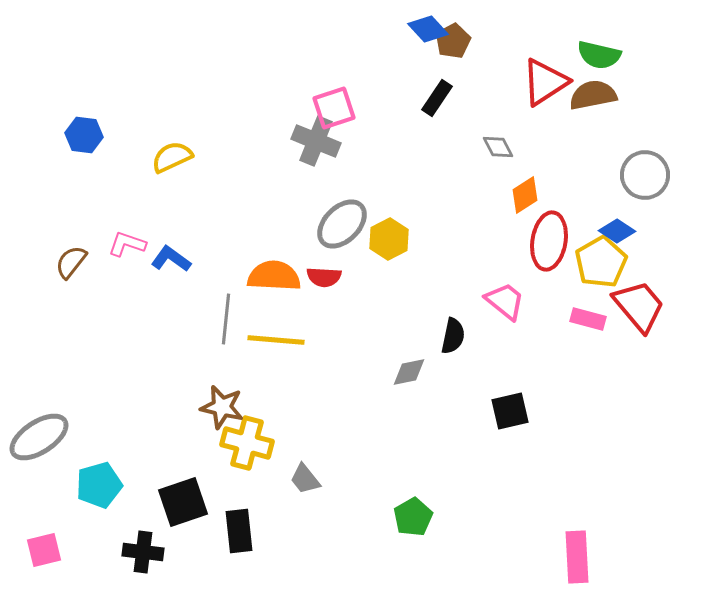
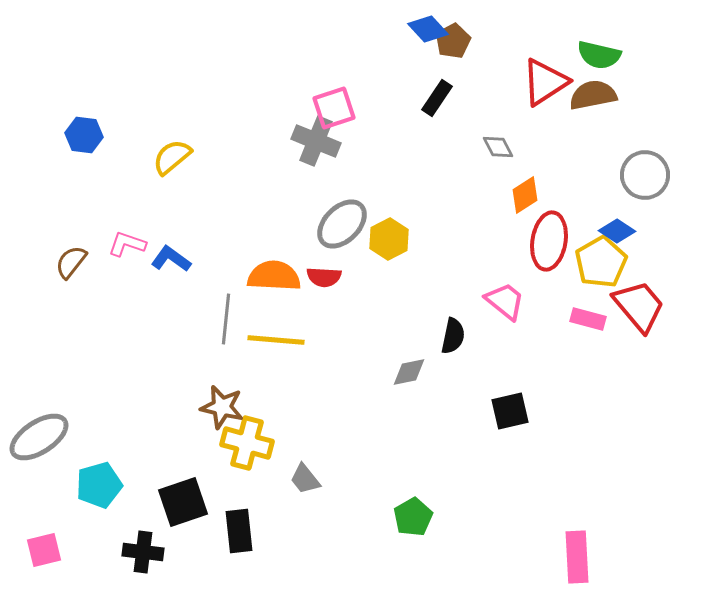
yellow semicircle at (172, 157): rotated 15 degrees counterclockwise
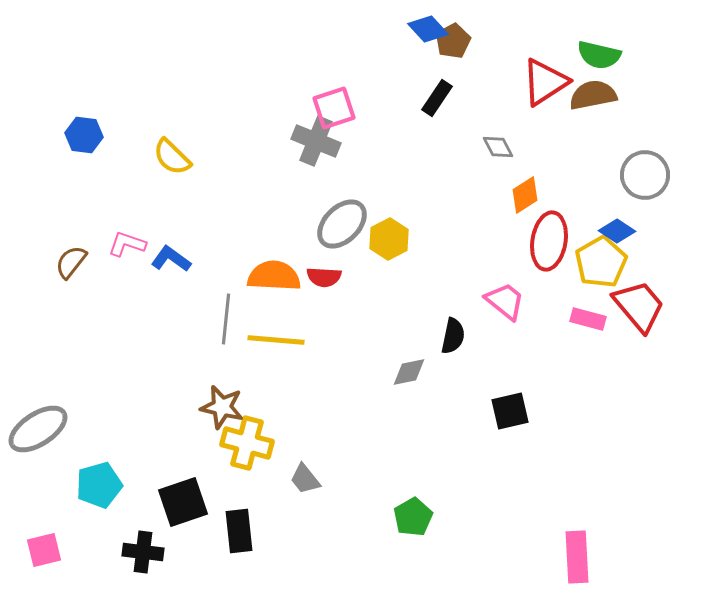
yellow semicircle at (172, 157): rotated 96 degrees counterclockwise
gray ellipse at (39, 437): moved 1 px left, 8 px up
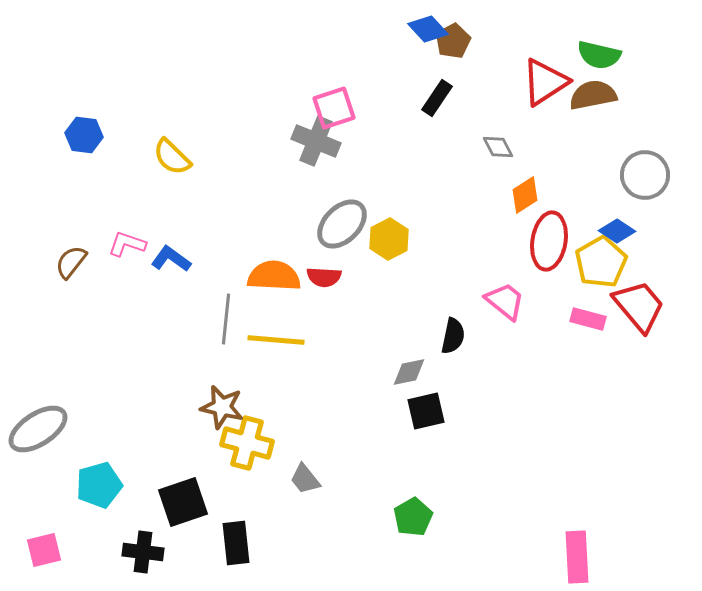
black square at (510, 411): moved 84 px left
black rectangle at (239, 531): moved 3 px left, 12 px down
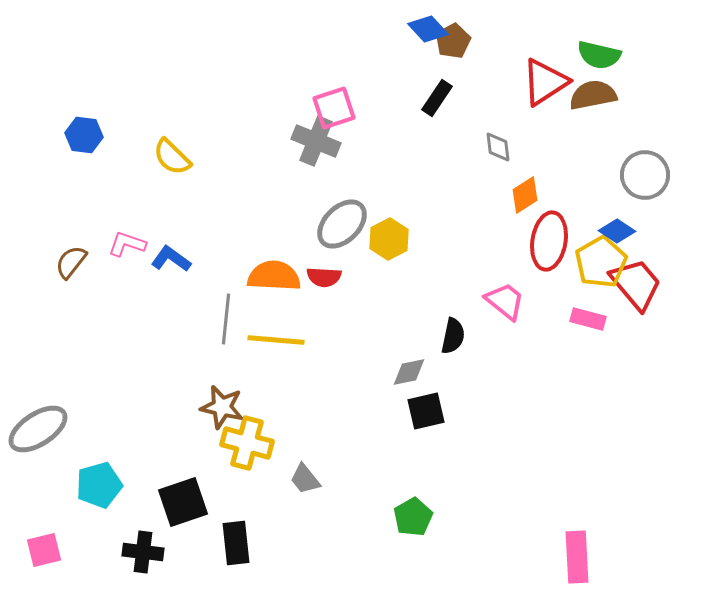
gray diamond at (498, 147): rotated 20 degrees clockwise
red trapezoid at (639, 306): moved 3 px left, 22 px up
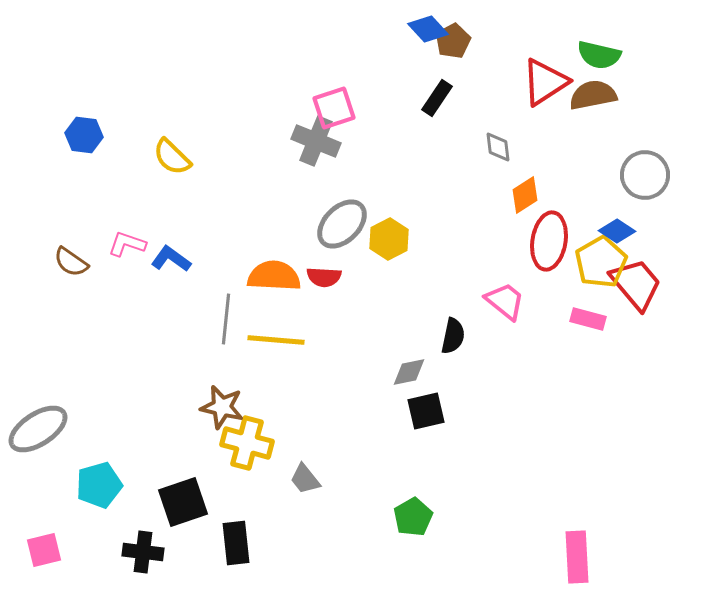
brown semicircle at (71, 262): rotated 93 degrees counterclockwise
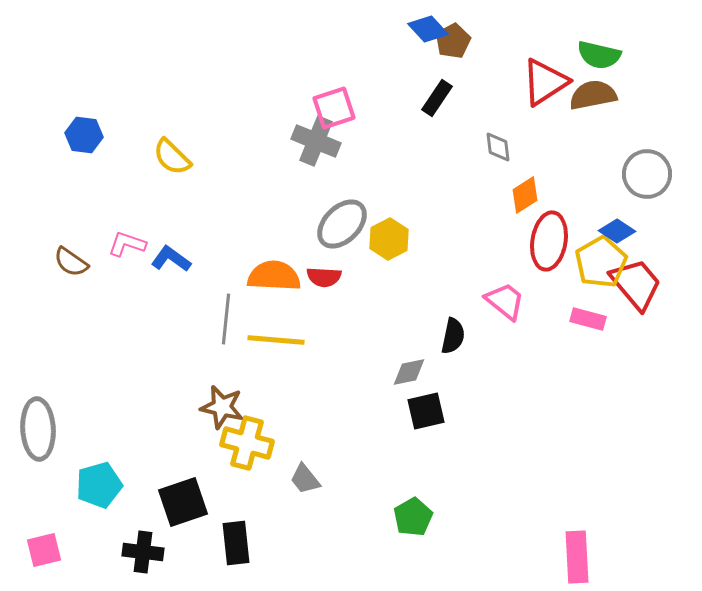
gray circle at (645, 175): moved 2 px right, 1 px up
gray ellipse at (38, 429): rotated 60 degrees counterclockwise
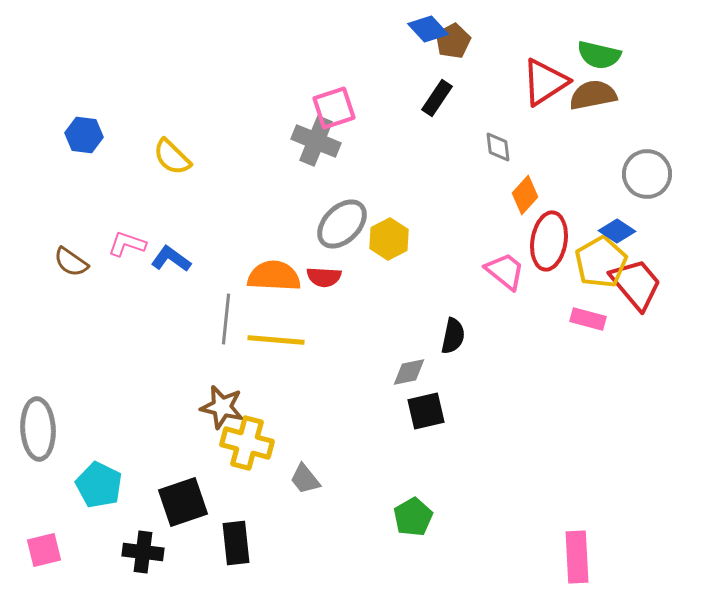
orange diamond at (525, 195): rotated 15 degrees counterclockwise
pink trapezoid at (505, 301): moved 30 px up
cyan pentagon at (99, 485): rotated 30 degrees counterclockwise
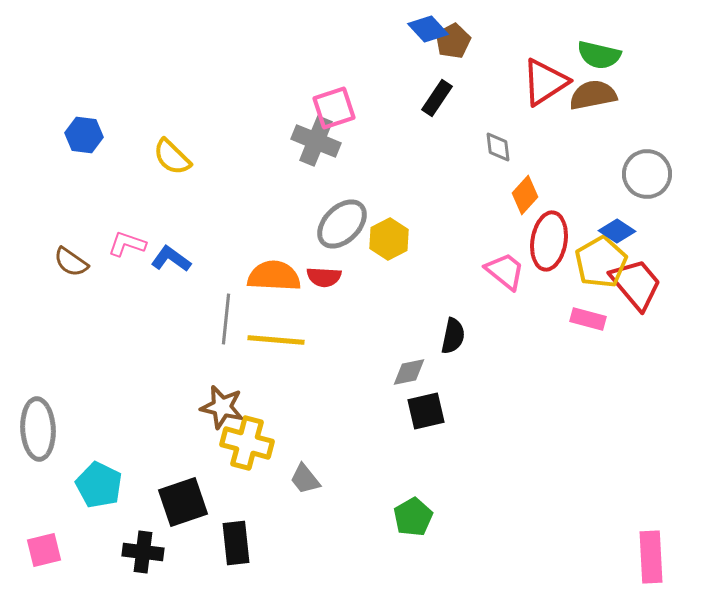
pink rectangle at (577, 557): moved 74 px right
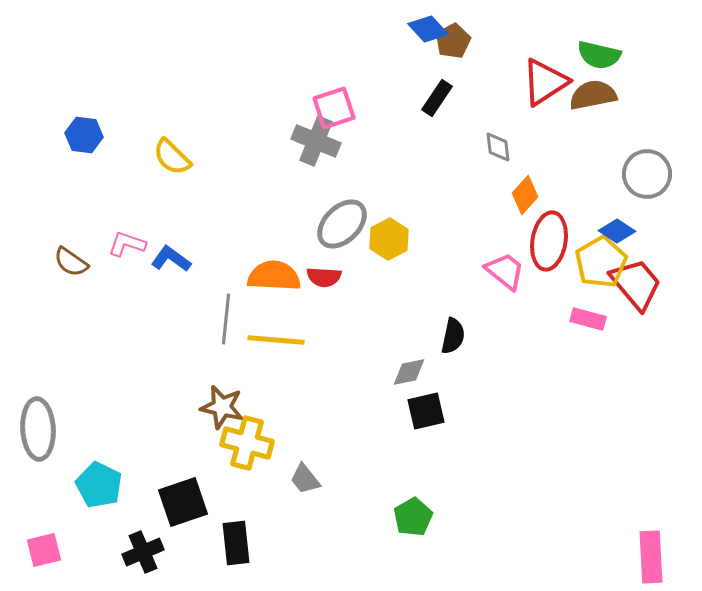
black cross at (143, 552): rotated 30 degrees counterclockwise
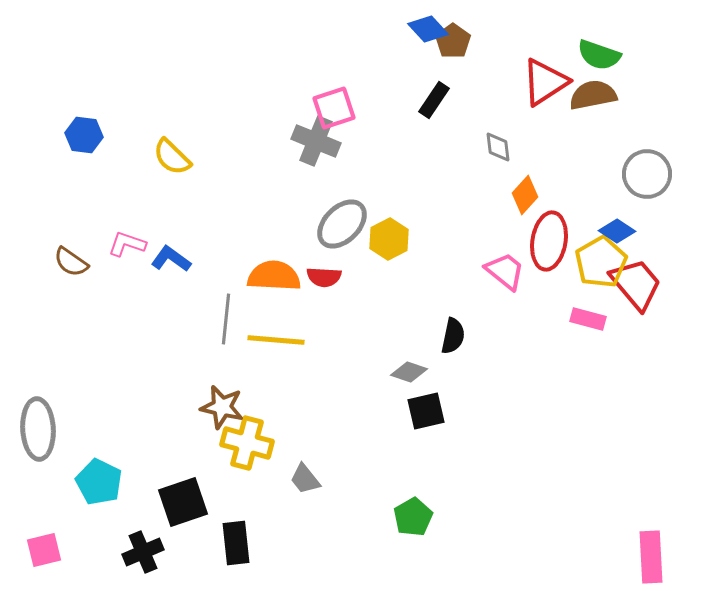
brown pentagon at (453, 41): rotated 8 degrees counterclockwise
green semicircle at (599, 55): rotated 6 degrees clockwise
black rectangle at (437, 98): moved 3 px left, 2 px down
gray diamond at (409, 372): rotated 30 degrees clockwise
cyan pentagon at (99, 485): moved 3 px up
